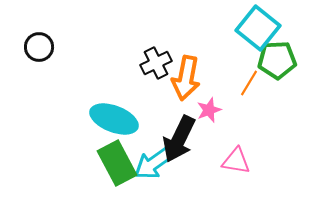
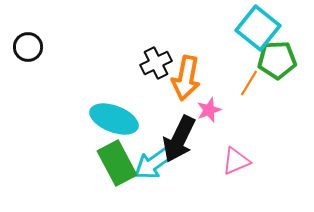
black circle: moved 11 px left
pink triangle: rotated 32 degrees counterclockwise
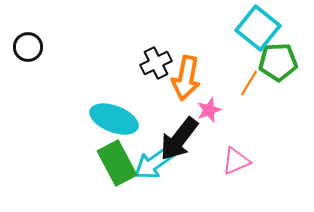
green pentagon: moved 1 px right, 2 px down
black arrow: rotated 12 degrees clockwise
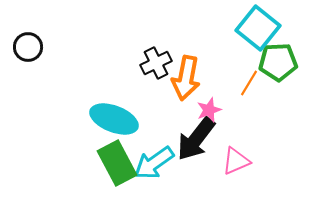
black arrow: moved 17 px right
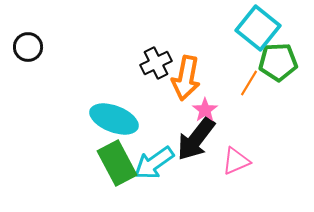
pink star: moved 4 px left; rotated 15 degrees counterclockwise
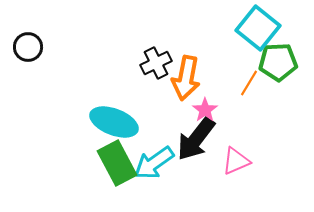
cyan ellipse: moved 3 px down
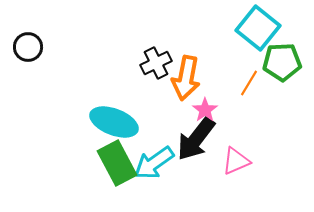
green pentagon: moved 4 px right
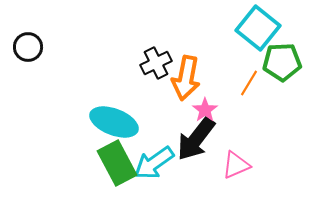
pink triangle: moved 4 px down
